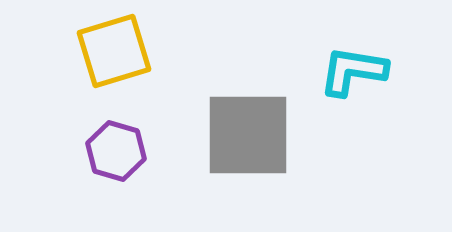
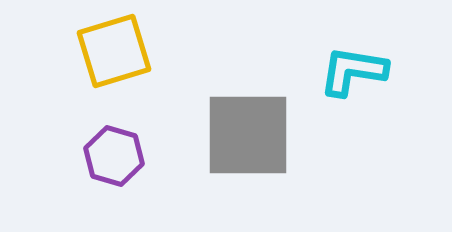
purple hexagon: moved 2 px left, 5 px down
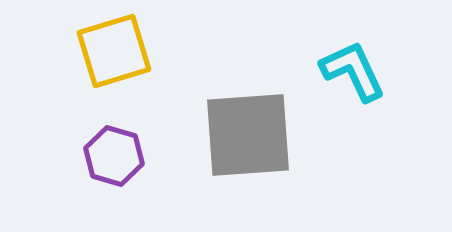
cyan L-shape: rotated 56 degrees clockwise
gray square: rotated 4 degrees counterclockwise
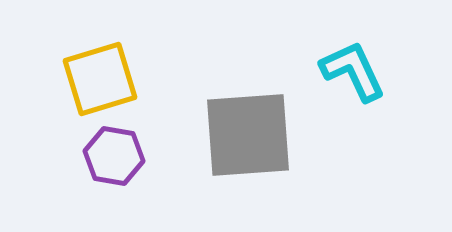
yellow square: moved 14 px left, 28 px down
purple hexagon: rotated 6 degrees counterclockwise
